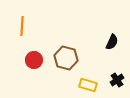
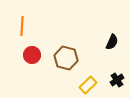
red circle: moved 2 px left, 5 px up
yellow rectangle: rotated 60 degrees counterclockwise
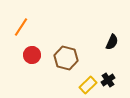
orange line: moved 1 px left, 1 px down; rotated 30 degrees clockwise
black cross: moved 9 px left
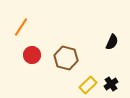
black cross: moved 3 px right, 4 px down
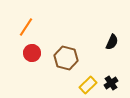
orange line: moved 5 px right
red circle: moved 2 px up
black cross: moved 1 px up
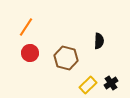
black semicircle: moved 13 px left, 1 px up; rotated 21 degrees counterclockwise
red circle: moved 2 px left
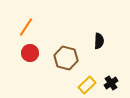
yellow rectangle: moved 1 px left
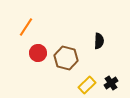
red circle: moved 8 px right
